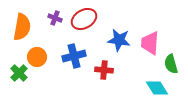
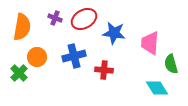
blue star: moved 5 px left, 7 px up
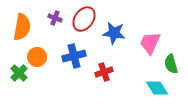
red ellipse: rotated 25 degrees counterclockwise
pink trapezoid: rotated 20 degrees clockwise
red cross: moved 2 px down; rotated 24 degrees counterclockwise
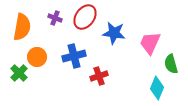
red ellipse: moved 1 px right, 2 px up
red cross: moved 5 px left, 4 px down
cyan diamond: rotated 55 degrees clockwise
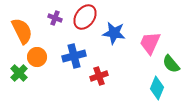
orange semicircle: moved 4 px down; rotated 36 degrees counterclockwise
green semicircle: rotated 24 degrees counterclockwise
